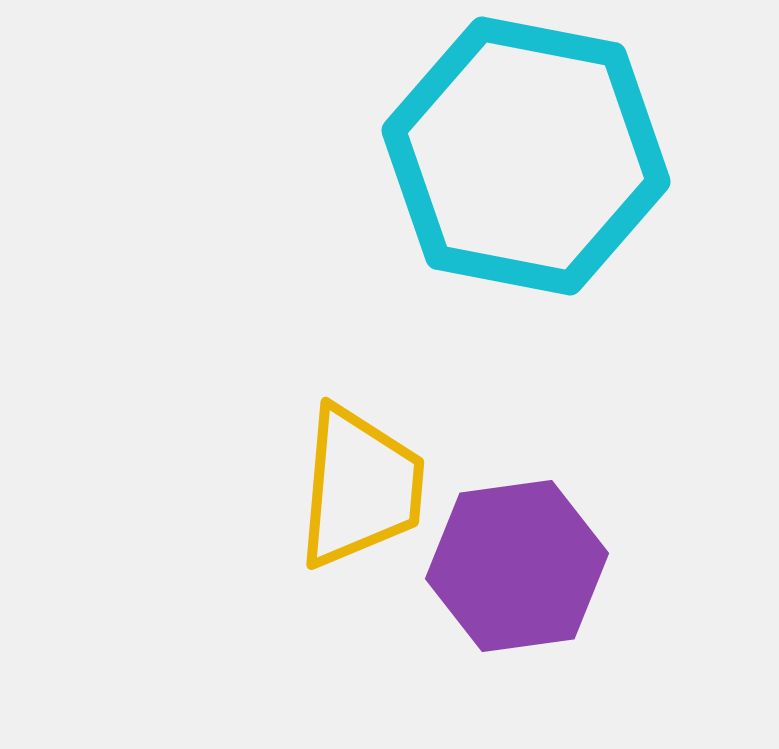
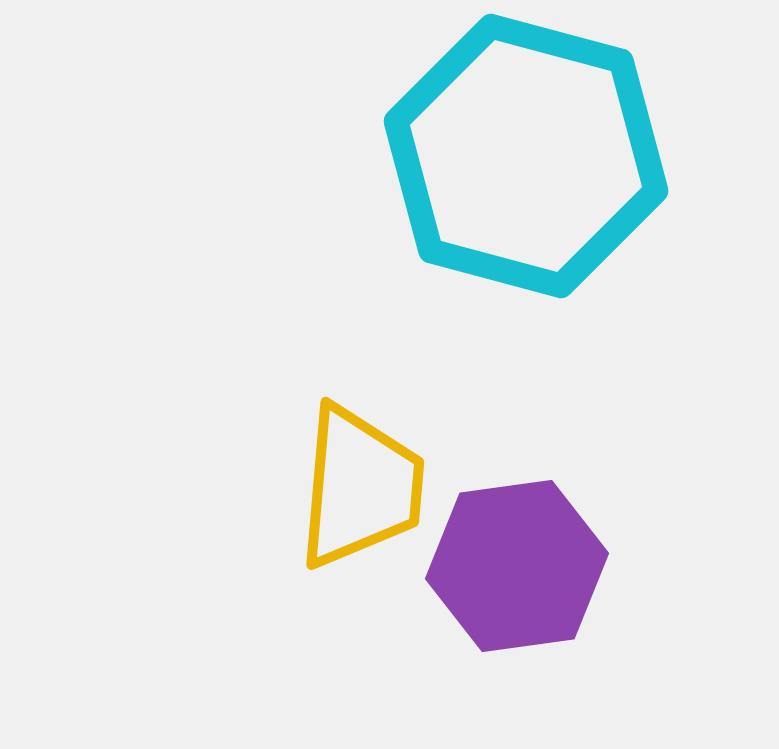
cyan hexagon: rotated 4 degrees clockwise
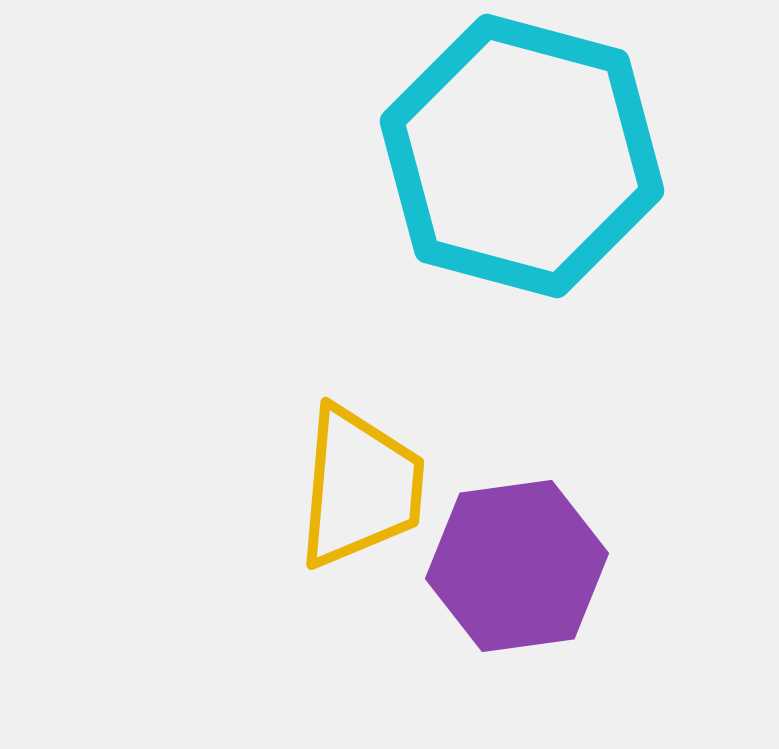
cyan hexagon: moved 4 px left
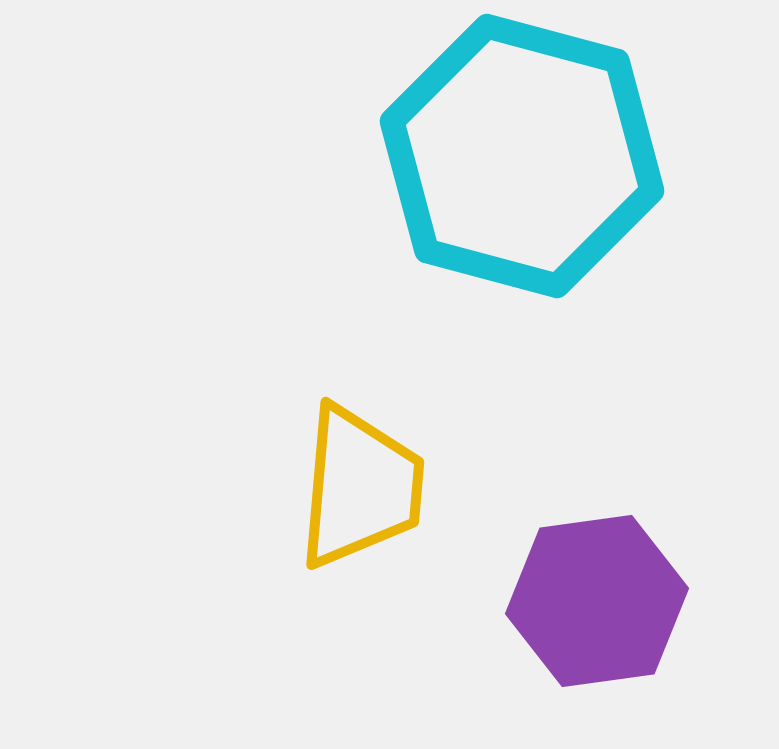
purple hexagon: moved 80 px right, 35 px down
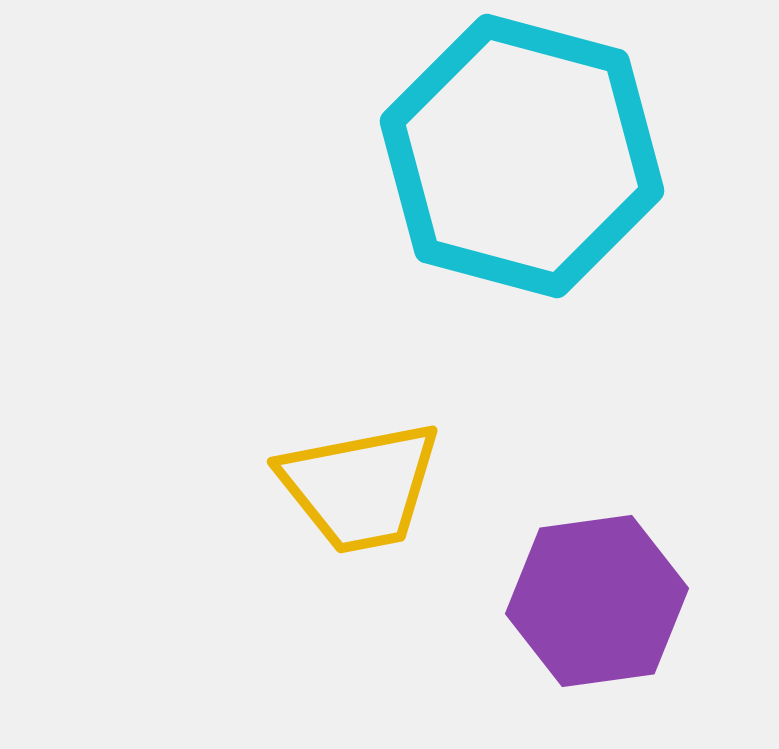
yellow trapezoid: rotated 74 degrees clockwise
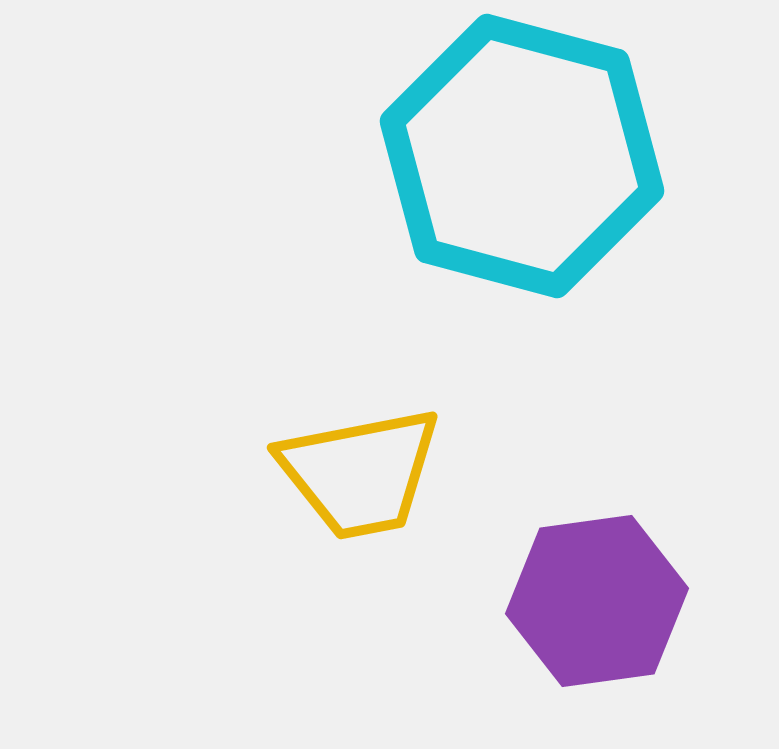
yellow trapezoid: moved 14 px up
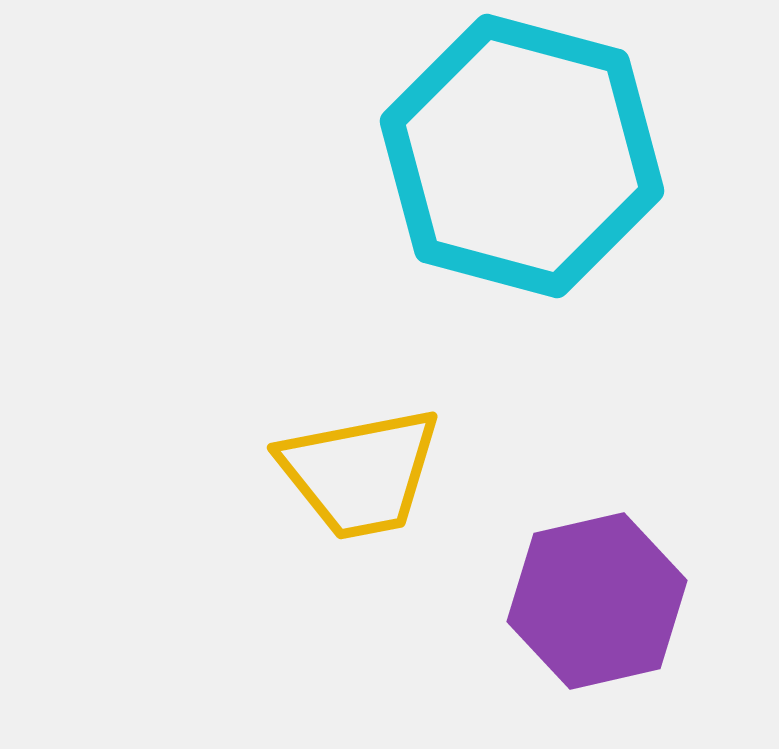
purple hexagon: rotated 5 degrees counterclockwise
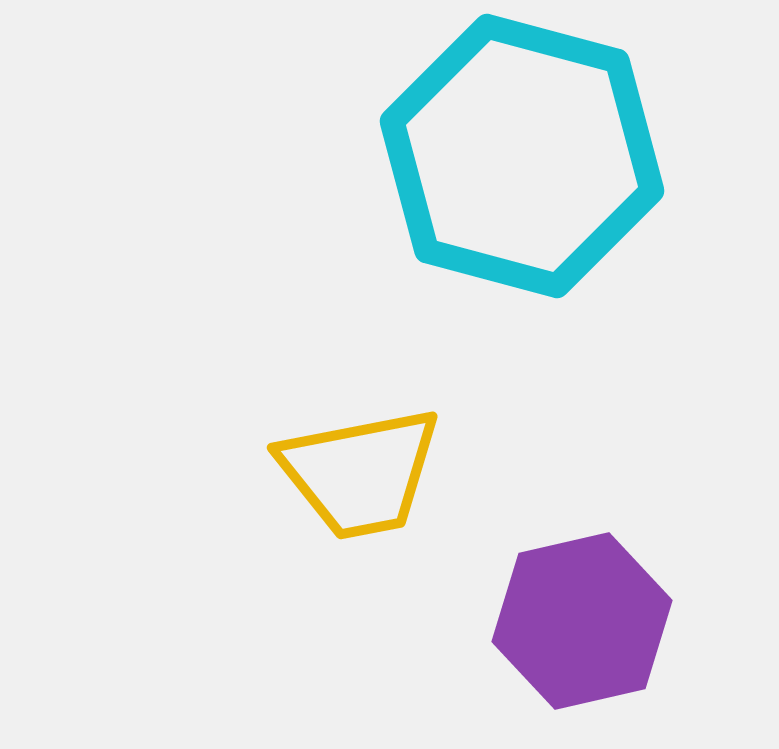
purple hexagon: moved 15 px left, 20 px down
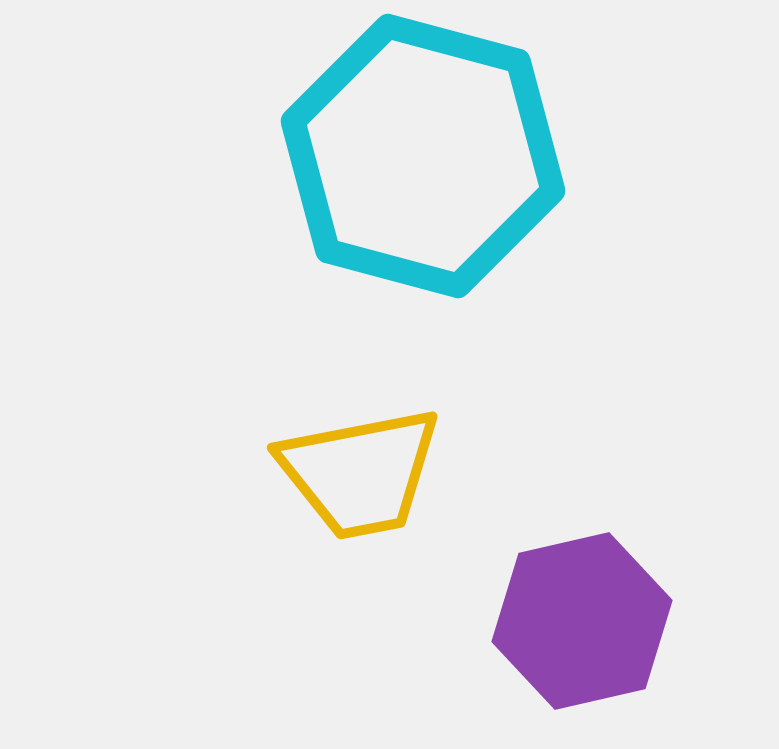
cyan hexagon: moved 99 px left
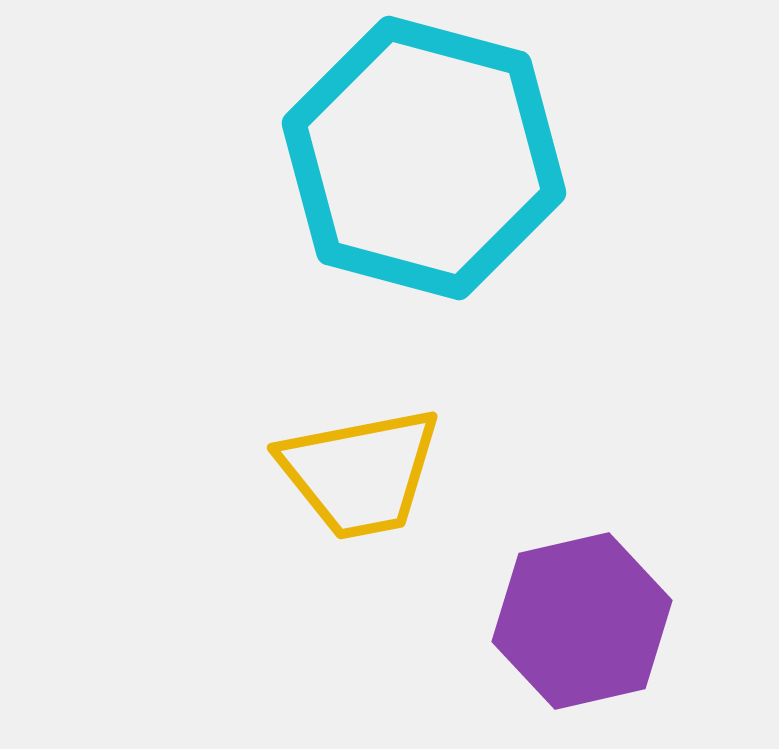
cyan hexagon: moved 1 px right, 2 px down
